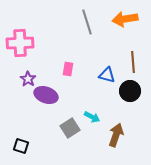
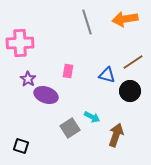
brown line: rotated 60 degrees clockwise
pink rectangle: moved 2 px down
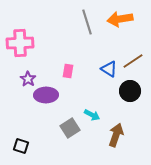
orange arrow: moved 5 px left
brown line: moved 1 px up
blue triangle: moved 2 px right, 6 px up; rotated 18 degrees clockwise
purple ellipse: rotated 20 degrees counterclockwise
cyan arrow: moved 2 px up
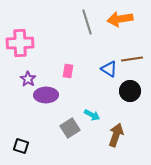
brown line: moved 1 px left, 2 px up; rotated 25 degrees clockwise
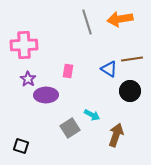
pink cross: moved 4 px right, 2 px down
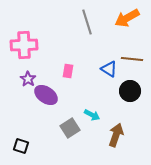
orange arrow: moved 7 px right, 1 px up; rotated 20 degrees counterclockwise
brown line: rotated 15 degrees clockwise
purple ellipse: rotated 35 degrees clockwise
